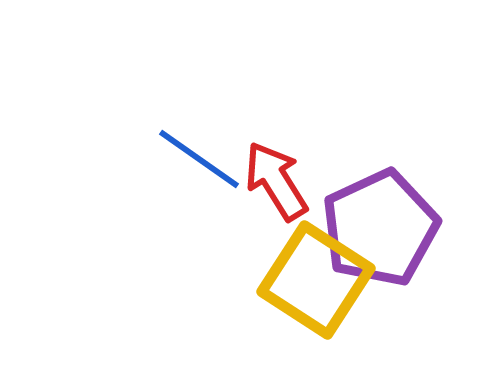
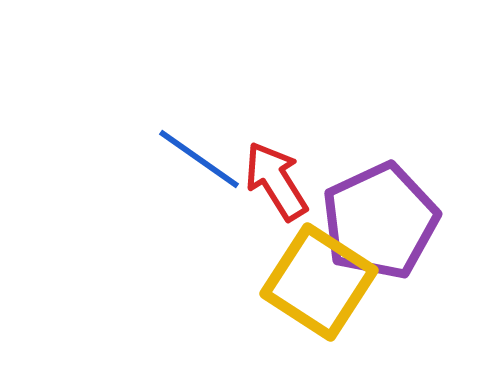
purple pentagon: moved 7 px up
yellow square: moved 3 px right, 2 px down
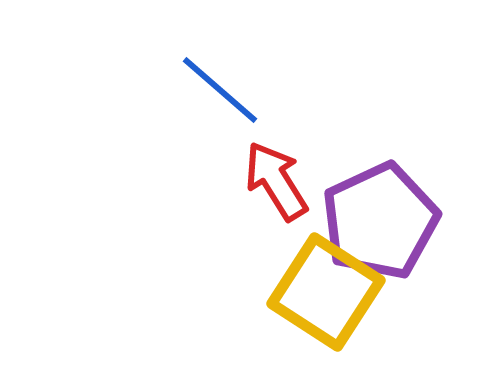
blue line: moved 21 px right, 69 px up; rotated 6 degrees clockwise
yellow square: moved 7 px right, 10 px down
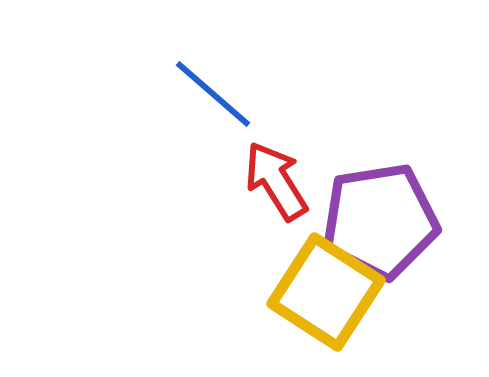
blue line: moved 7 px left, 4 px down
purple pentagon: rotated 16 degrees clockwise
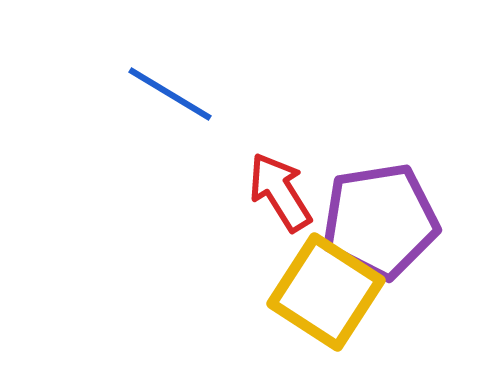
blue line: moved 43 px left; rotated 10 degrees counterclockwise
red arrow: moved 4 px right, 11 px down
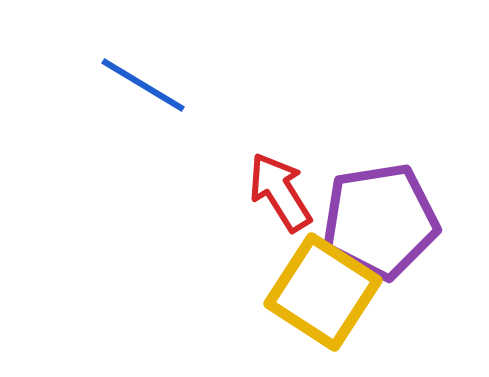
blue line: moved 27 px left, 9 px up
yellow square: moved 3 px left
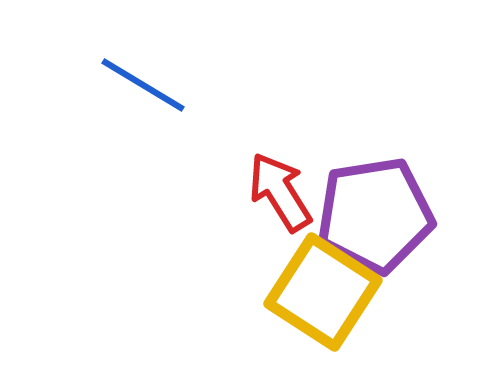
purple pentagon: moved 5 px left, 6 px up
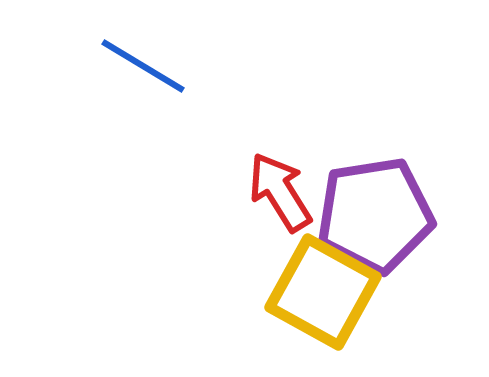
blue line: moved 19 px up
yellow square: rotated 4 degrees counterclockwise
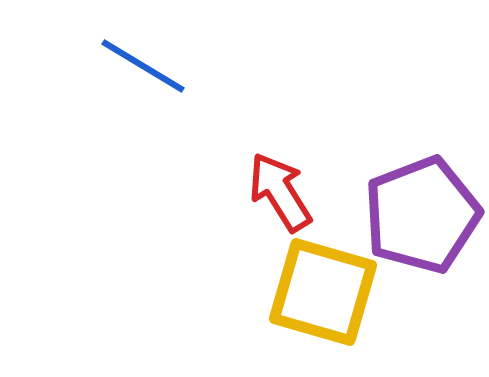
purple pentagon: moved 47 px right; rotated 12 degrees counterclockwise
yellow square: rotated 13 degrees counterclockwise
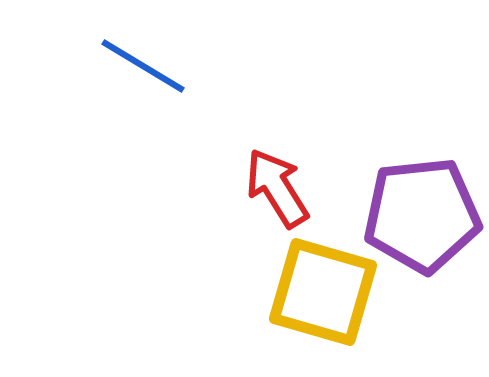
red arrow: moved 3 px left, 4 px up
purple pentagon: rotated 15 degrees clockwise
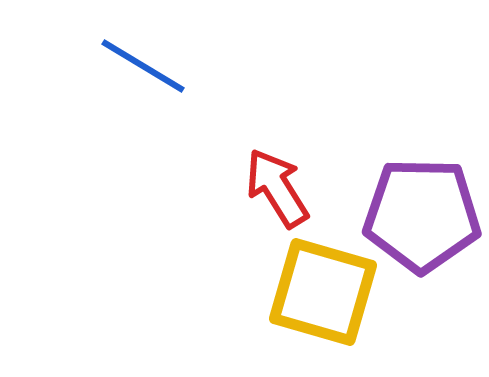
purple pentagon: rotated 7 degrees clockwise
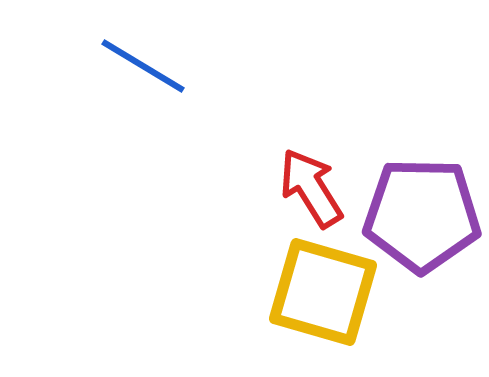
red arrow: moved 34 px right
